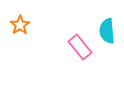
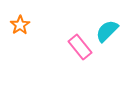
cyan semicircle: rotated 50 degrees clockwise
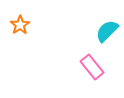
pink rectangle: moved 12 px right, 20 px down
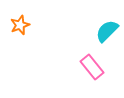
orange star: rotated 12 degrees clockwise
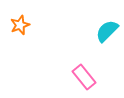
pink rectangle: moved 8 px left, 10 px down
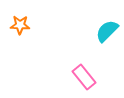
orange star: rotated 24 degrees clockwise
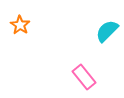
orange star: rotated 30 degrees clockwise
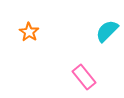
orange star: moved 9 px right, 7 px down
